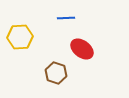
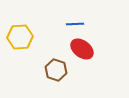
blue line: moved 9 px right, 6 px down
brown hexagon: moved 3 px up
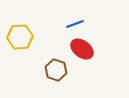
blue line: rotated 18 degrees counterclockwise
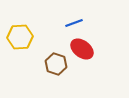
blue line: moved 1 px left, 1 px up
brown hexagon: moved 6 px up
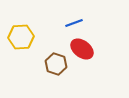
yellow hexagon: moved 1 px right
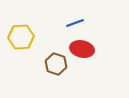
blue line: moved 1 px right
red ellipse: rotated 25 degrees counterclockwise
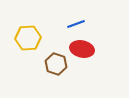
blue line: moved 1 px right, 1 px down
yellow hexagon: moved 7 px right, 1 px down
